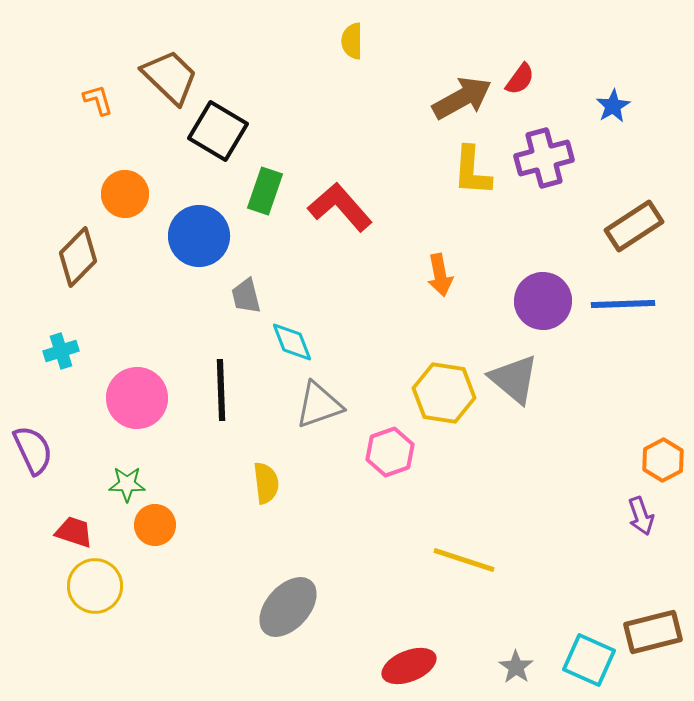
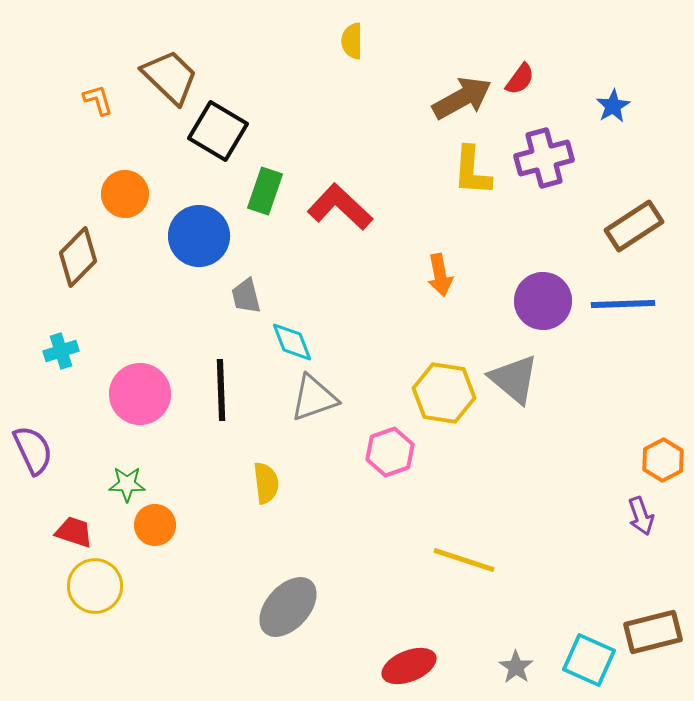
red L-shape at (340, 207): rotated 6 degrees counterclockwise
pink circle at (137, 398): moved 3 px right, 4 px up
gray triangle at (319, 405): moved 5 px left, 7 px up
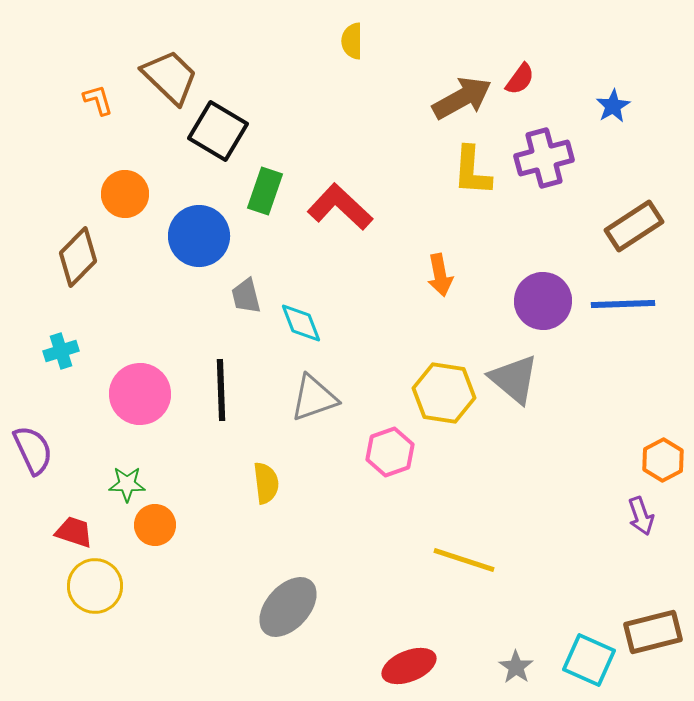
cyan diamond at (292, 342): moved 9 px right, 19 px up
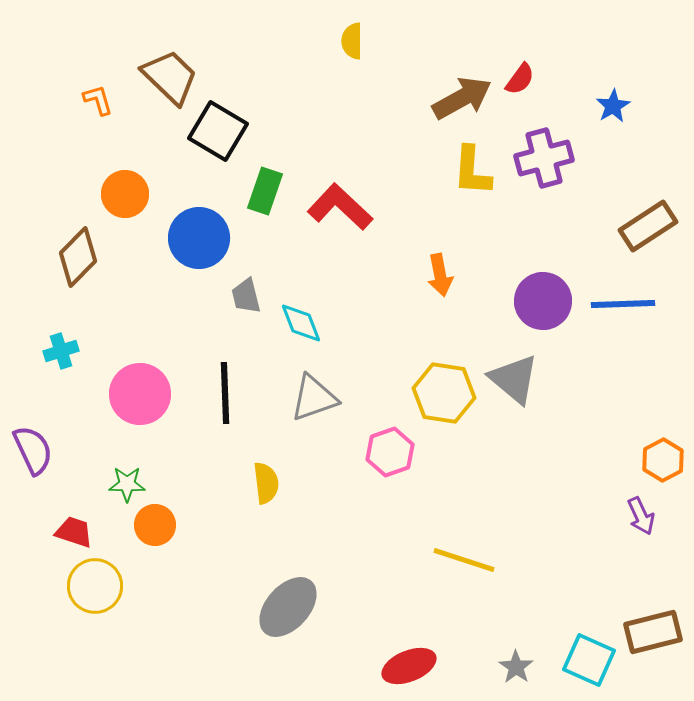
brown rectangle at (634, 226): moved 14 px right
blue circle at (199, 236): moved 2 px down
black line at (221, 390): moved 4 px right, 3 px down
purple arrow at (641, 516): rotated 6 degrees counterclockwise
